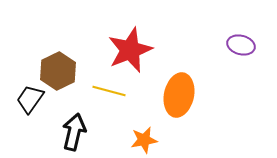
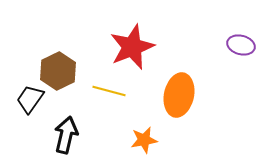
red star: moved 2 px right, 3 px up
black arrow: moved 8 px left, 3 px down
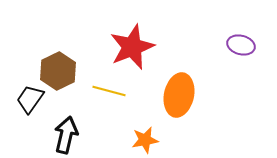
orange star: moved 1 px right
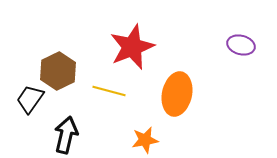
orange ellipse: moved 2 px left, 1 px up
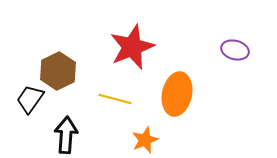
purple ellipse: moved 6 px left, 5 px down
yellow line: moved 6 px right, 8 px down
black arrow: rotated 9 degrees counterclockwise
orange star: rotated 12 degrees counterclockwise
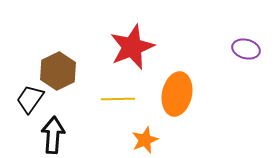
purple ellipse: moved 11 px right, 1 px up
yellow line: moved 3 px right; rotated 16 degrees counterclockwise
black arrow: moved 13 px left
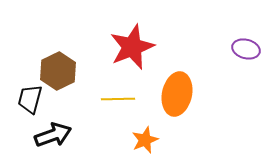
black trapezoid: rotated 20 degrees counterclockwise
black arrow: rotated 66 degrees clockwise
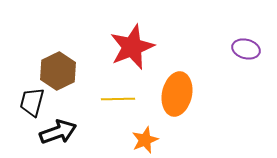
black trapezoid: moved 2 px right, 3 px down
black arrow: moved 5 px right, 3 px up
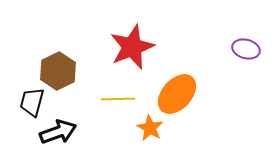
orange ellipse: rotated 30 degrees clockwise
orange star: moved 5 px right, 12 px up; rotated 20 degrees counterclockwise
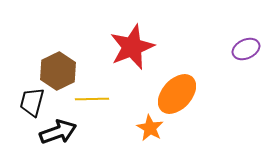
purple ellipse: rotated 40 degrees counterclockwise
yellow line: moved 26 px left
